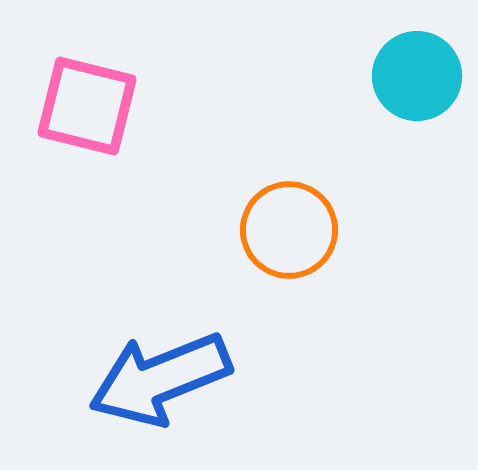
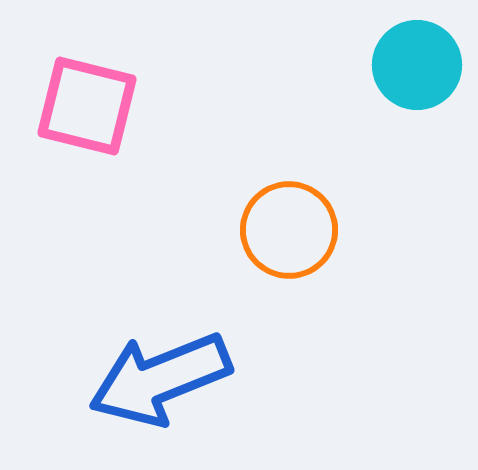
cyan circle: moved 11 px up
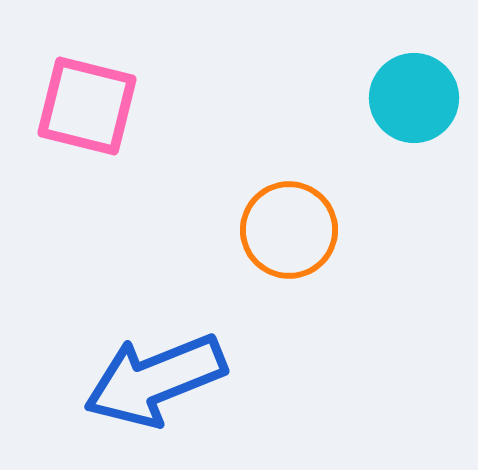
cyan circle: moved 3 px left, 33 px down
blue arrow: moved 5 px left, 1 px down
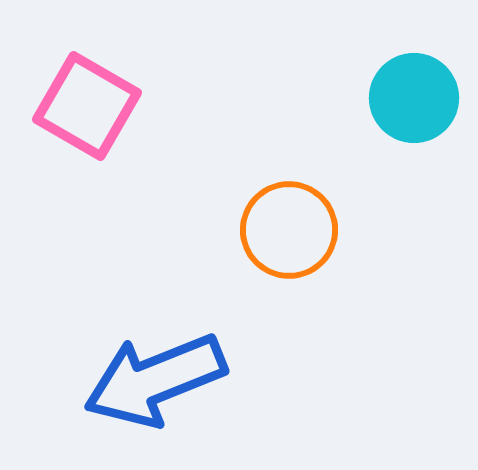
pink square: rotated 16 degrees clockwise
